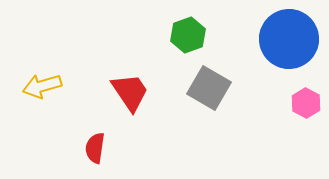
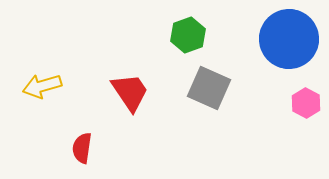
gray square: rotated 6 degrees counterclockwise
red semicircle: moved 13 px left
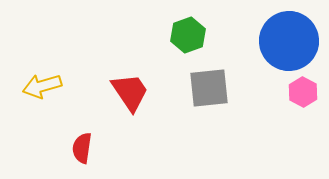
blue circle: moved 2 px down
gray square: rotated 30 degrees counterclockwise
pink hexagon: moved 3 px left, 11 px up
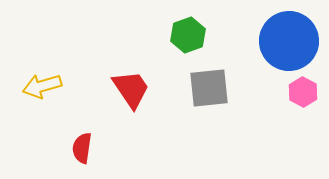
red trapezoid: moved 1 px right, 3 px up
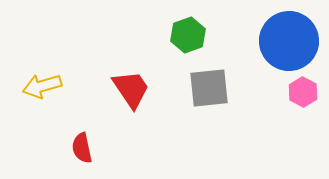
red semicircle: rotated 20 degrees counterclockwise
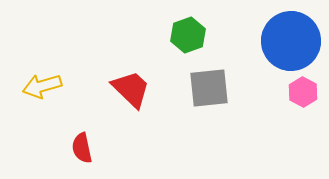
blue circle: moved 2 px right
red trapezoid: rotated 12 degrees counterclockwise
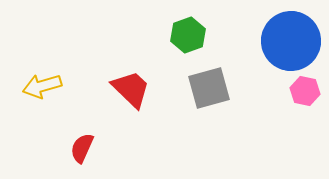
gray square: rotated 9 degrees counterclockwise
pink hexagon: moved 2 px right, 1 px up; rotated 16 degrees counterclockwise
red semicircle: rotated 36 degrees clockwise
